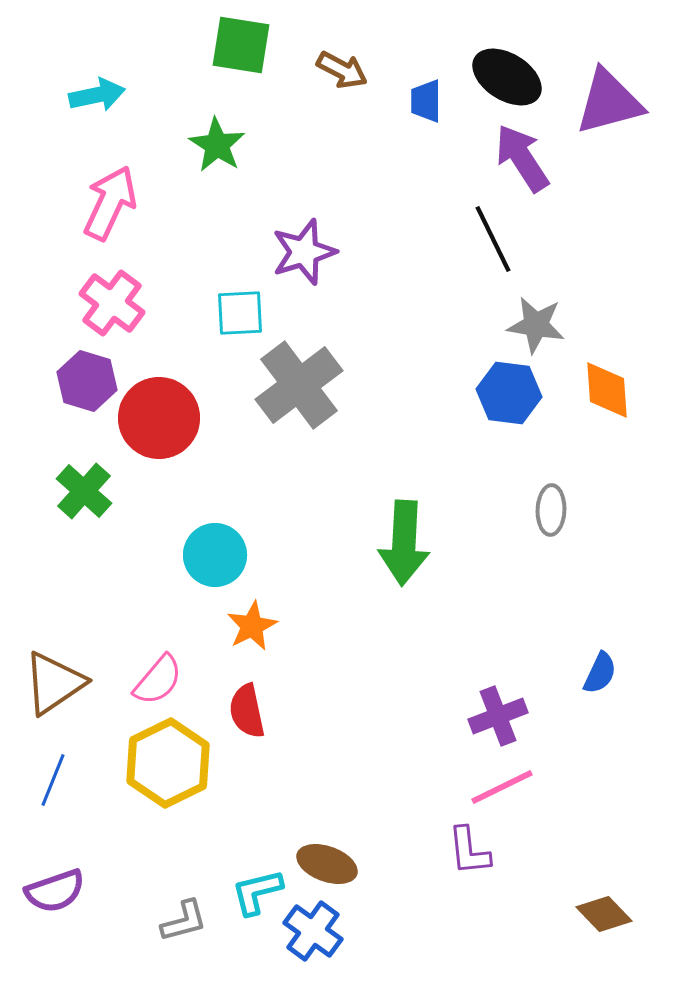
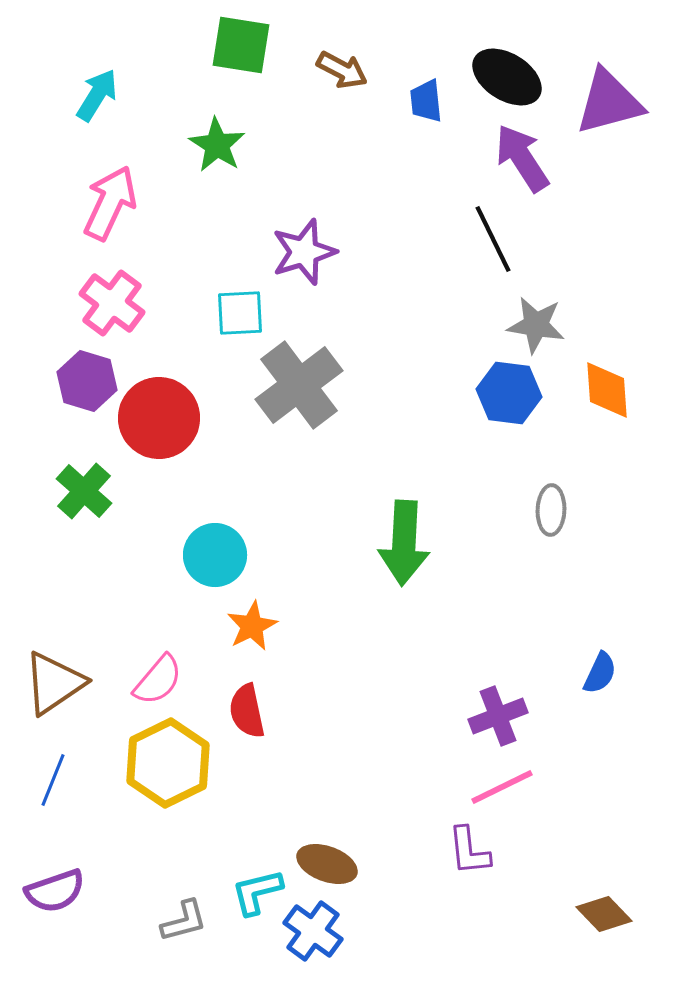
cyan arrow: rotated 46 degrees counterclockwise
blue trapezoid: rotated 6 degrees counterclockwise
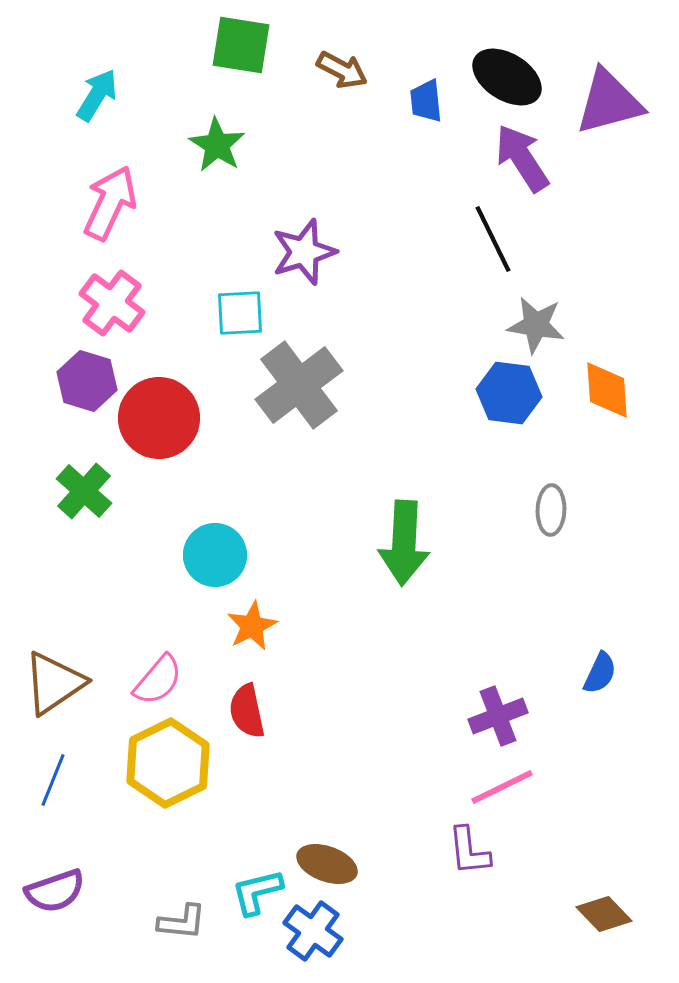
gray L-shape: moved 2 px left, 1 px down; rotated 21 degrees clockwise
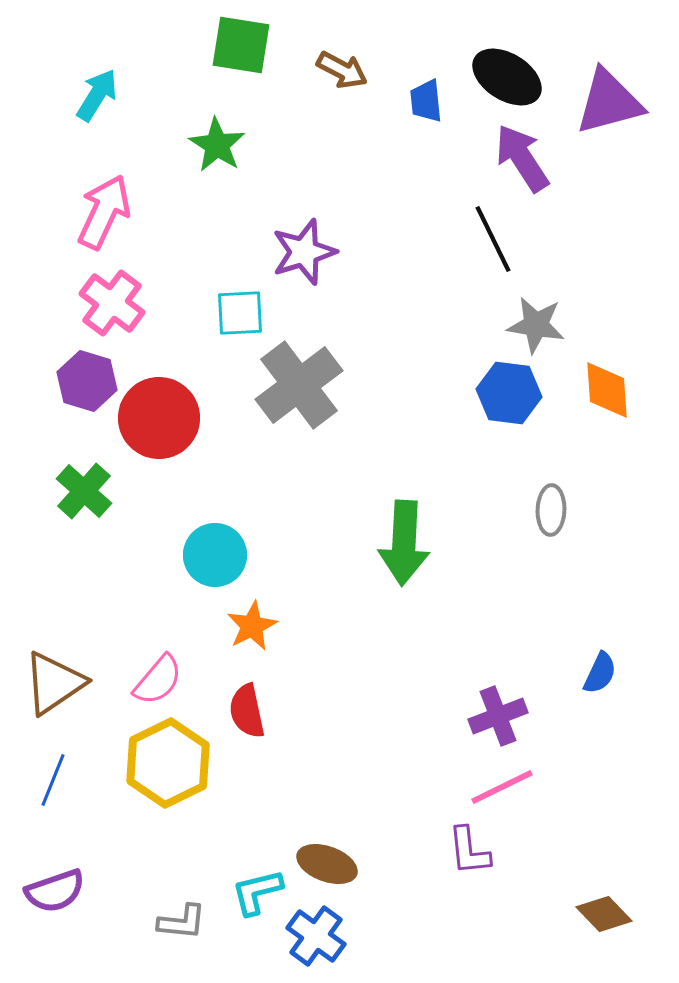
pink arrow: moved 6 px left, 9 px down
blue cross: moved 3 px right, 5 px down
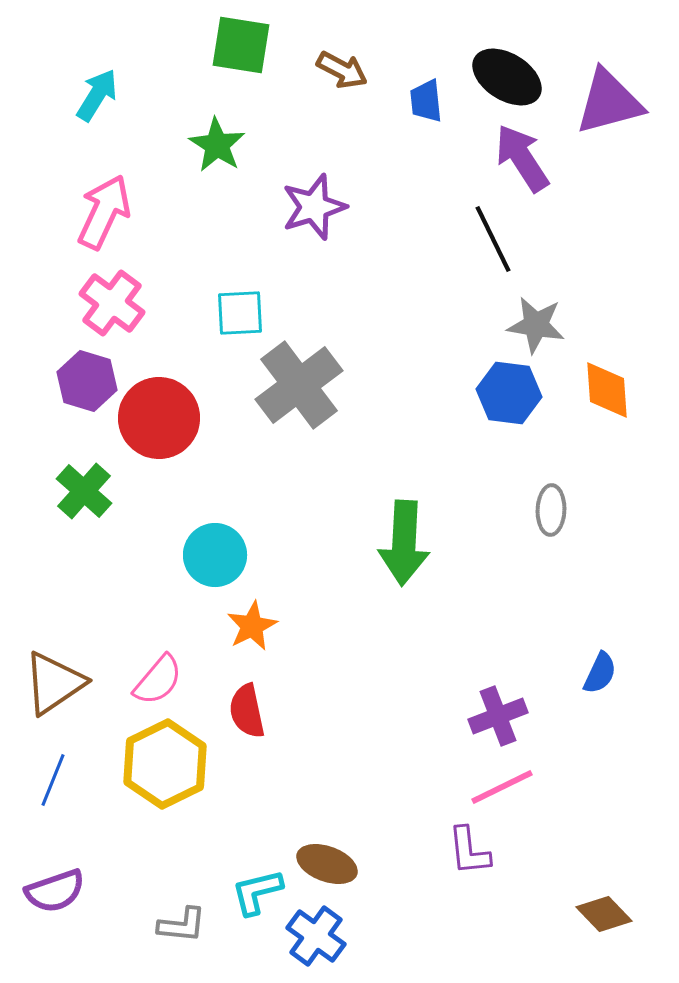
purple star: moved 10 px right, 45 px up
yellow hexagon: moved 3 px left, 1 px down
gray L-shape: moved 3 px down
